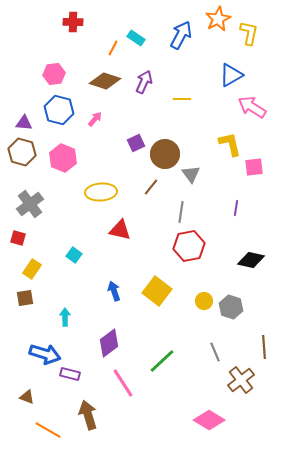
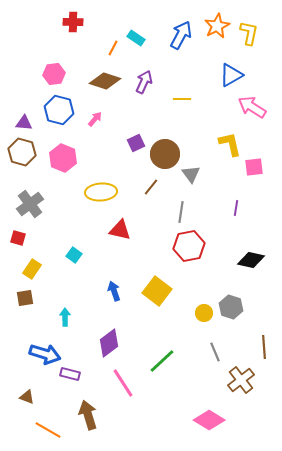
orange star at (218, 19): moved 1 px left, 7 px down
yellow circle at (204, 301): moved 12 px down
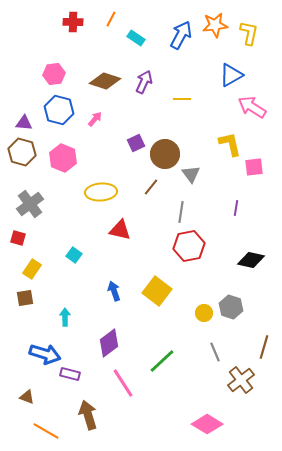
orange star at (217, 26): moved 2 px left, 1 px up; rotated 20 degrees clockwise
orange line at (113, 48): moved 2 px left, 29 px up
brown line at (264, 347): rotated 20 degrees clockwise
pink diamond at (209, 420): moved 2 px left, 4 px down
orange line at (48, 430): moved 2 px left, 1 px down
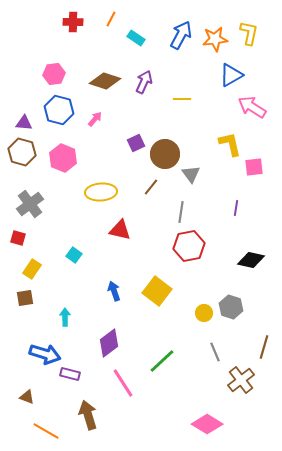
orange star at (215, 25): moved 14 px down
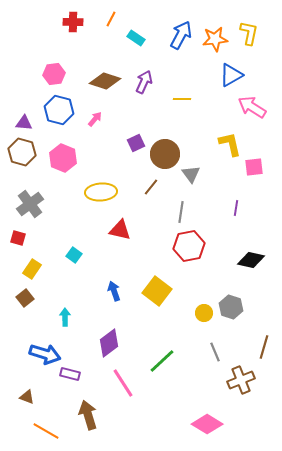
brown square at (25, 298): rotated 30 degrees counterclockwise
brown cross at (241, 380): rotated 16 degrees clockwise
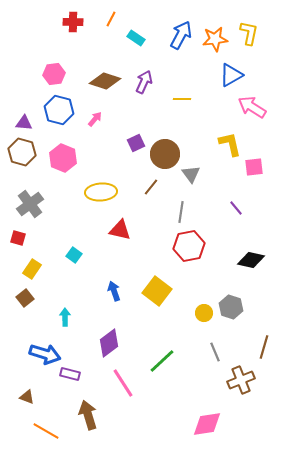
purple line at (236, 208): rotated 49 degrees counterclockwise
pink diamond at (207, 424): rotated 40 degrees counterclockwise
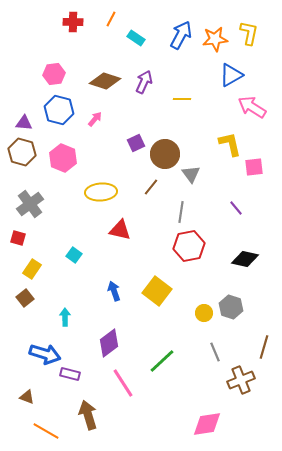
black diamond at (251, 260): moved 6 px left, 1 px up
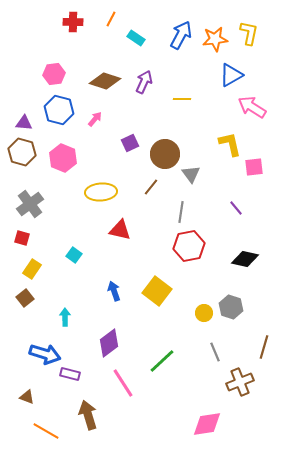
purple square at (136, 143): moved 6 px left
red square at (18, 238): moved 4 px right
brown cross at (241, 380): moved 1 px left, 2 px down
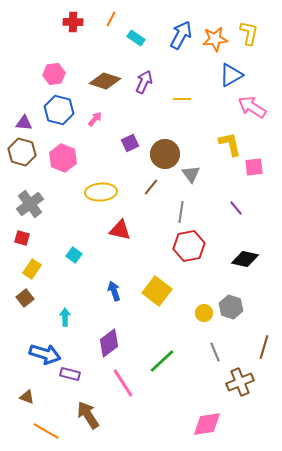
brown arrow at (88, 415): rotated 16 degrees counterclockwise
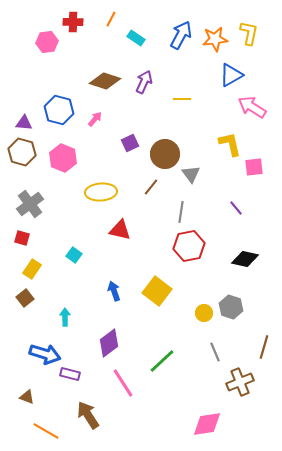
pink hexagon at (54, 74): moved 7 px left, 32 px up
